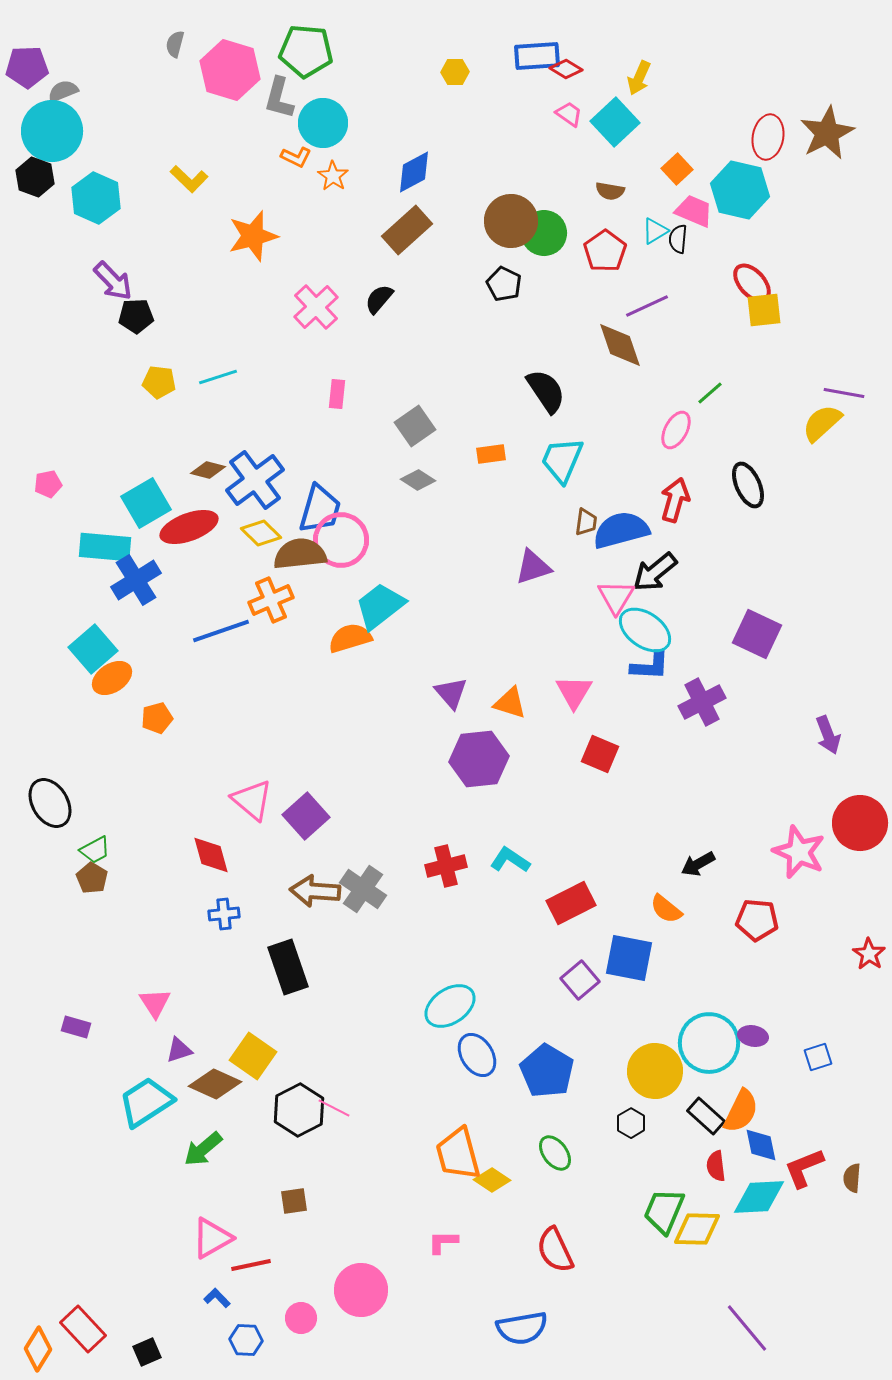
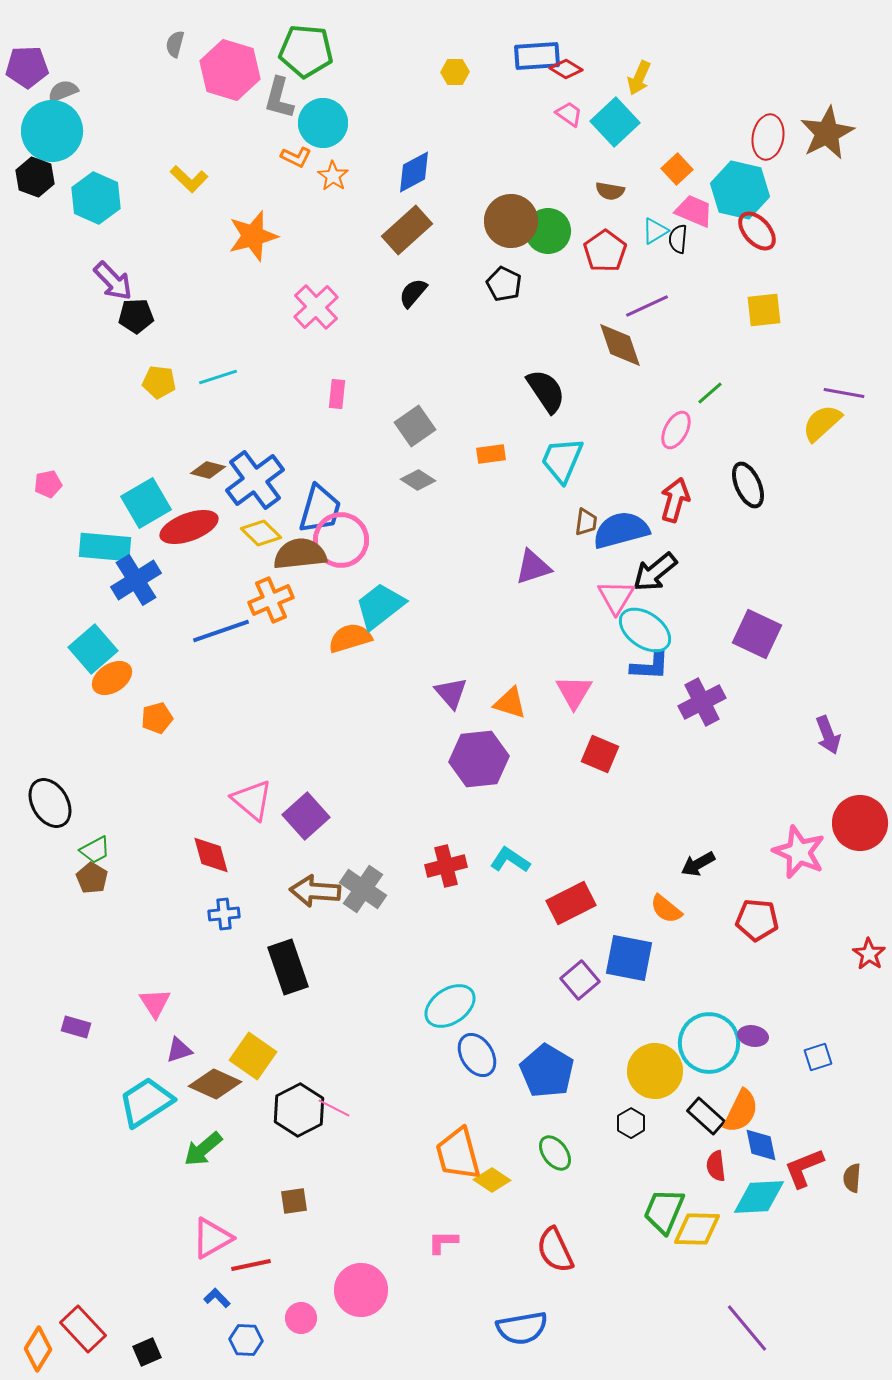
green circle at (544, 233): moved 4 px right, 2 px up
red ellipse at (752, 283): moved 5 px right, 52 px up
black semicircle at (379, 299): moved 34 px right, 6 px up
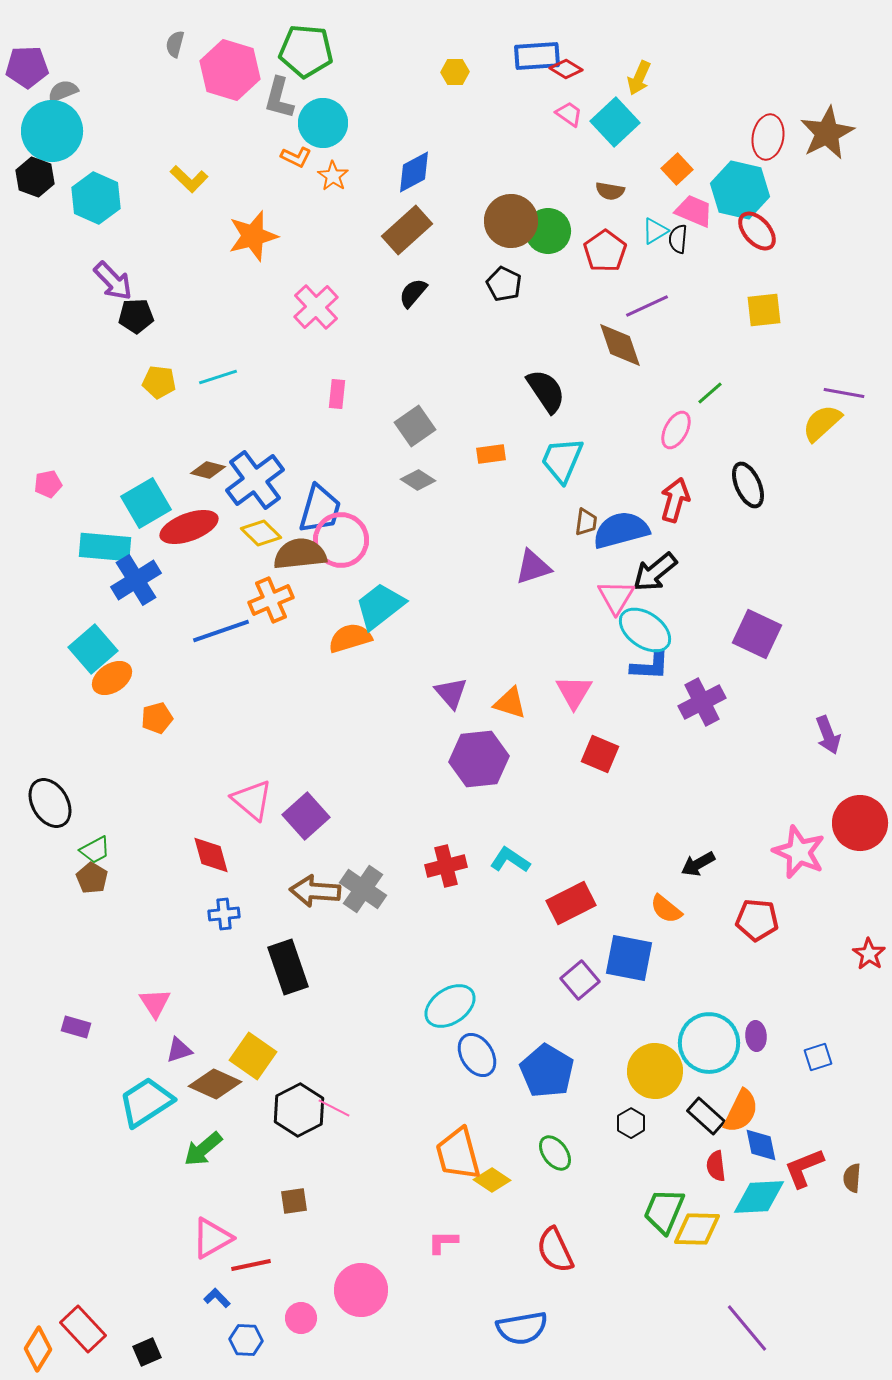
purple ellipse at (753, 1036): moved 3 px right; rotated 76 degrees clockwise
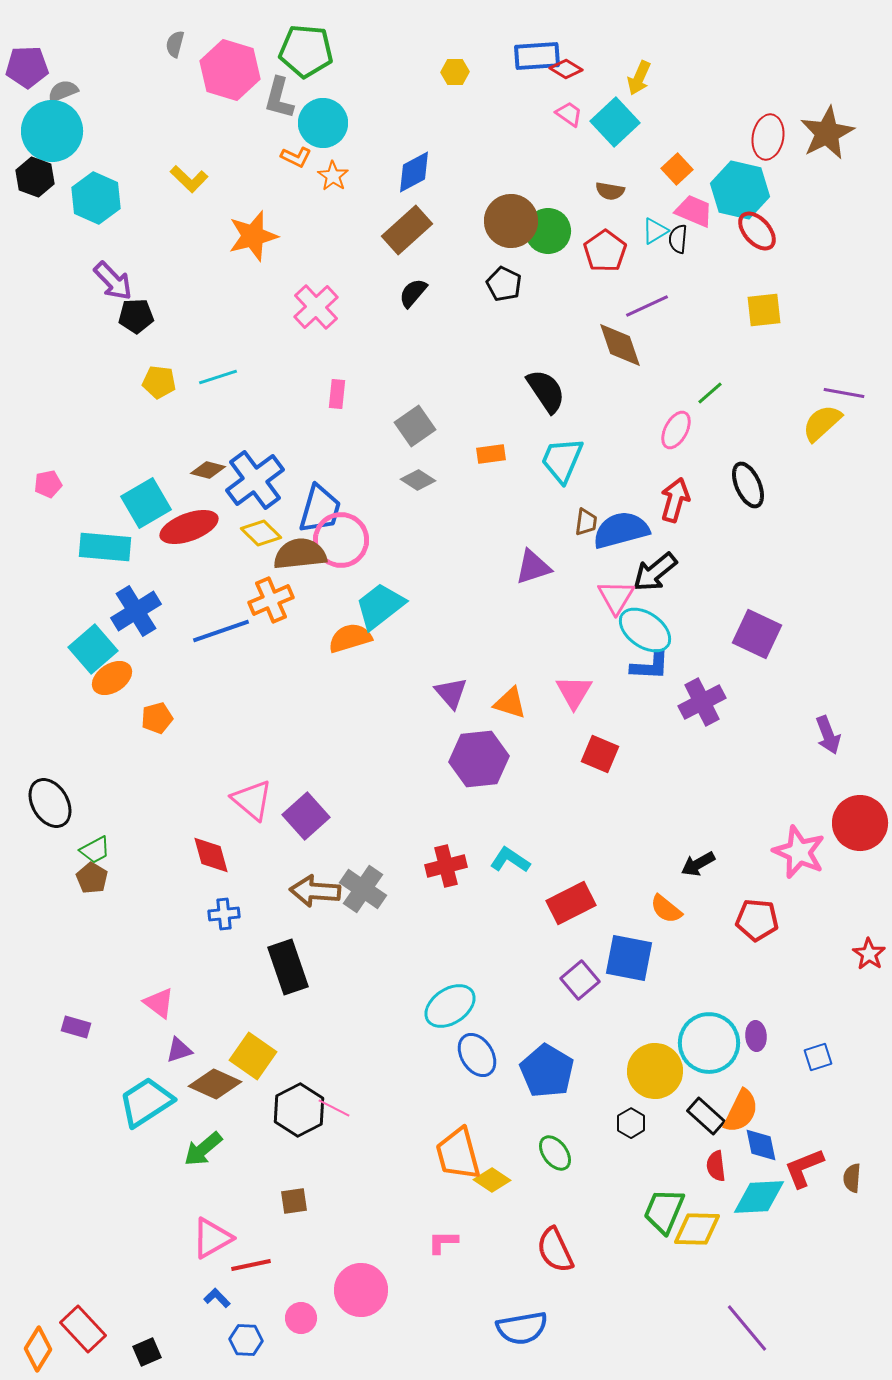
blue cross at (136, 580): moved 31 px down
pink triangle at (155, 1003): moved 4 px right; rotated 20 degrees counterclockwise
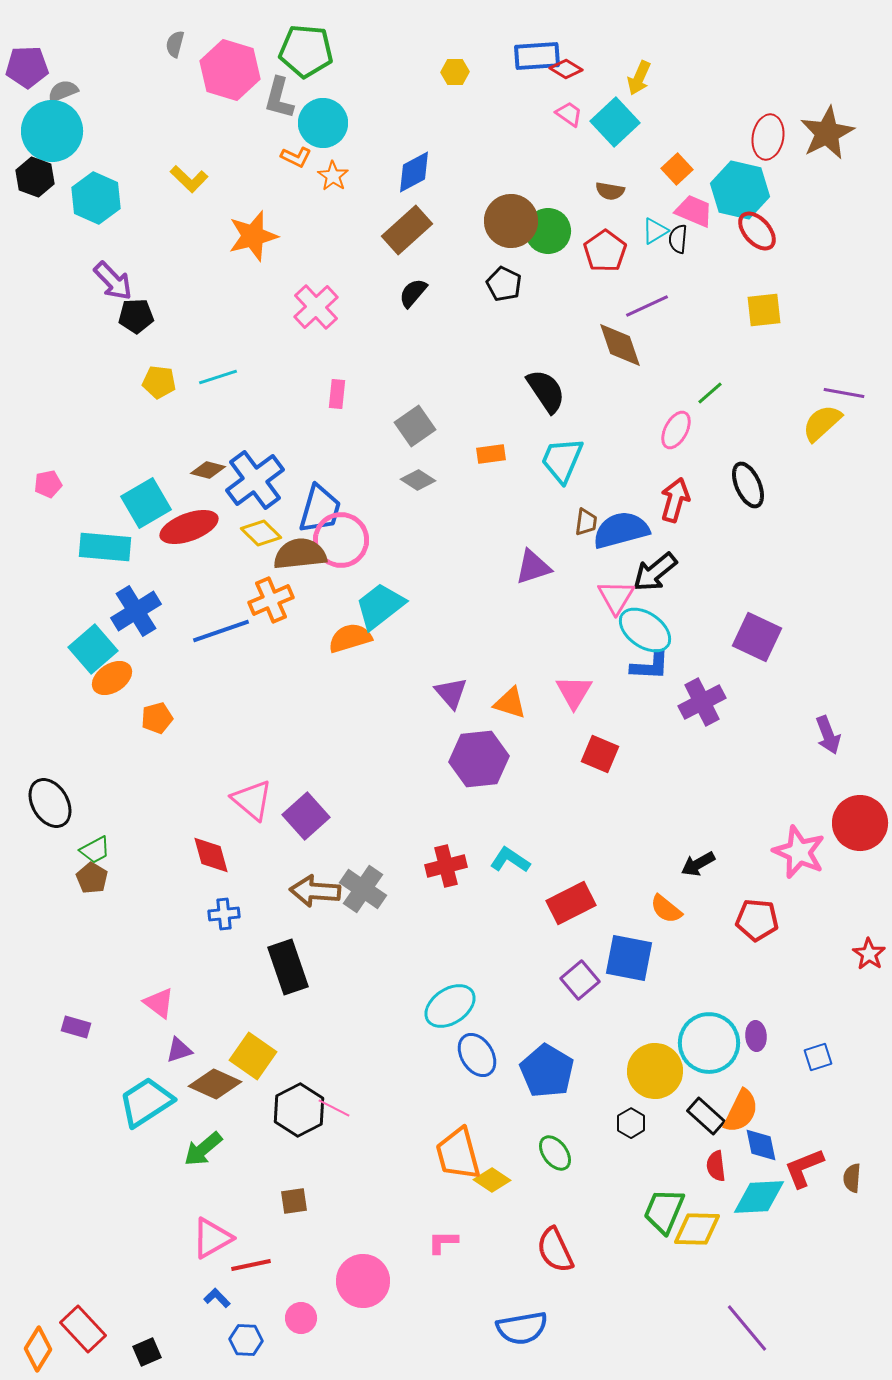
purple square at (757, 634): moved 3 px down
pink circle at (361, 1290): moved 2 px right, 9 px up
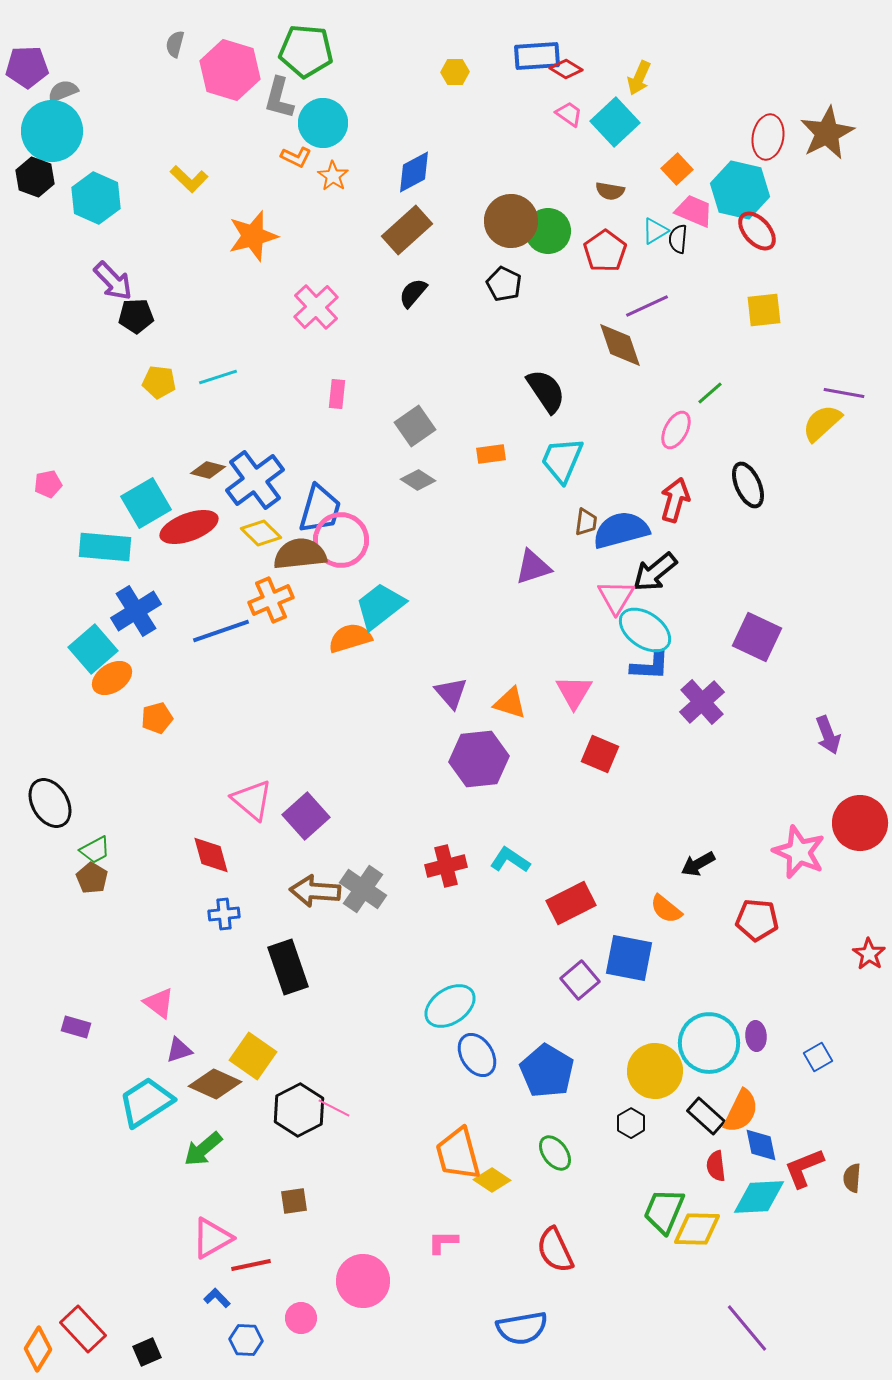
purple cross at (702, 702): rotated 15 degrees counterclockwise
blue square at (818, 1057): rotated 12 degrees counterclockwise
